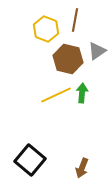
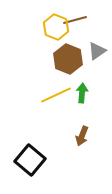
brown line: rotated 65 degrees clockwise
yellow hexagon: moved 10 px right, 2 px up
brown hexagon: rotated 8 degrees clockwise
brown arrow: moved 32 px up
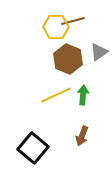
brown line: moved 2 px left, 1 px down
yellow hexagon: rotated 20 degrees counterclockwise
gray triangle: moved 2 px right, 1 px down
green arrow: moved 1 px right, 2 px down
black square: moved 3 px right, 12 px up
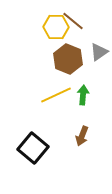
brown line: rotated 55 degrees clockwise
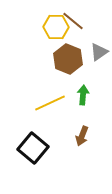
yellow line: moved 6 px left, 8 px down
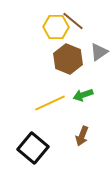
green arrow: rotated 114 degrees counterclockwise
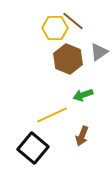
yellow hexagon: moved 1 px left, 1 px down
yellow line: moved 2 px right, 12 px down
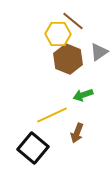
yellow hexagon: moved 3 px right, 6 px down
brown arrow: moved 5 px left, 3 px up
